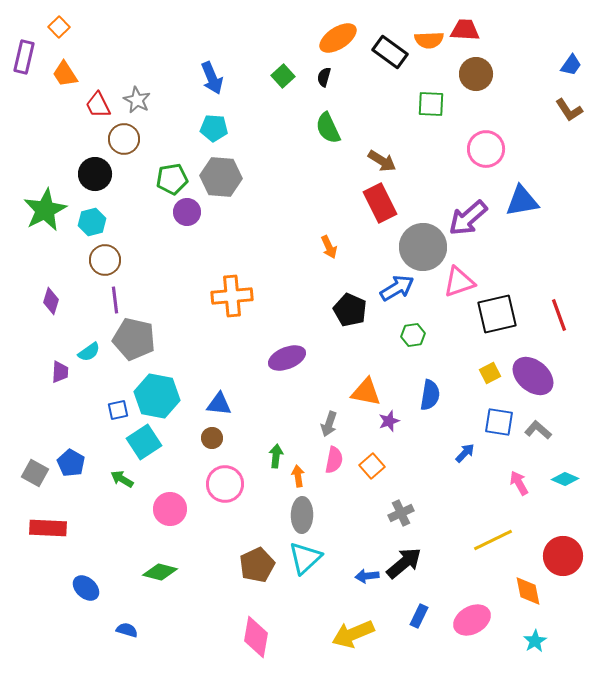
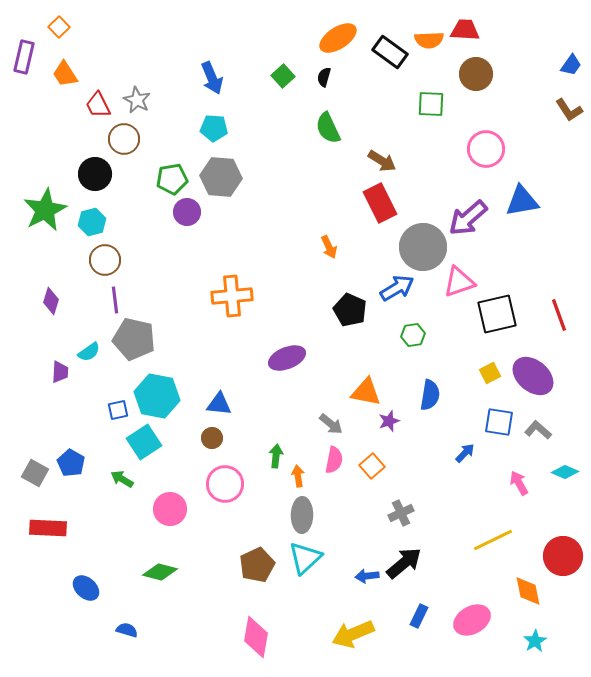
gray arrow at (329, 424): moved 2 px right; rotated 70 degrees counterclockwise
cyan diamond at (565, 479): moved 7 px up
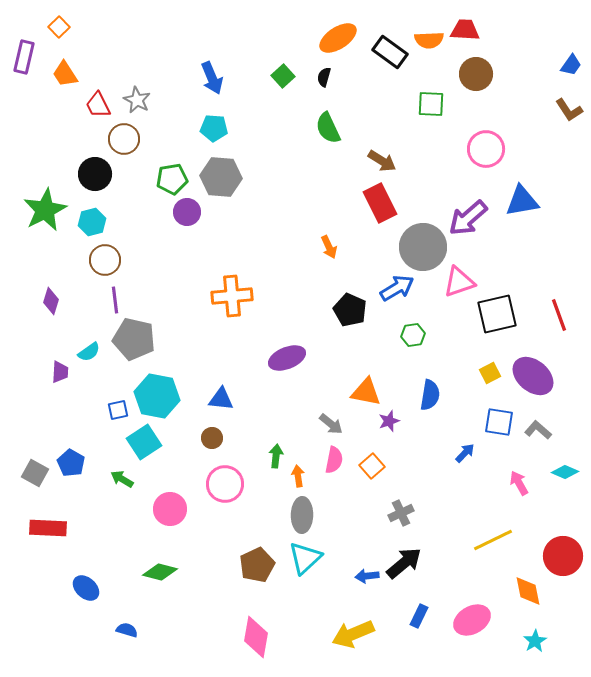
blue triangle at (219, 404): moved 2 px right, 5 px up
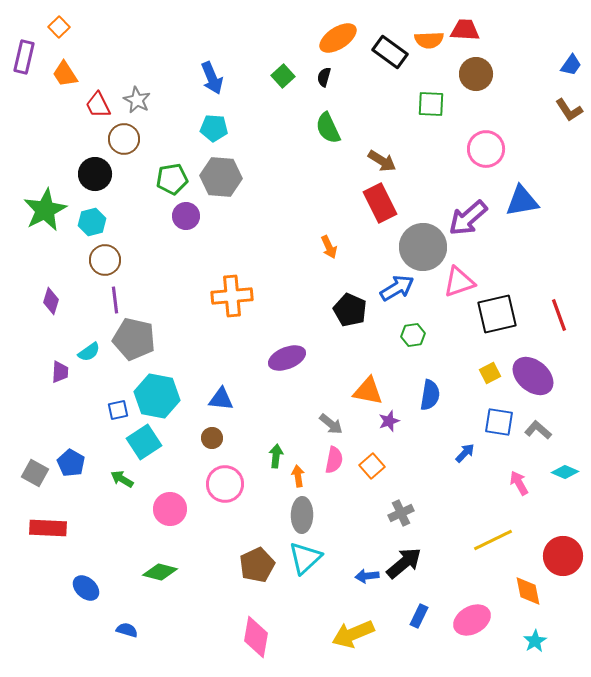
purple circle at (187, 212): moved 1 px left, 4 px down
orange triangle at (366, 392): moved 2 px right, 1 px up
